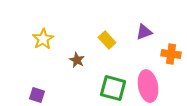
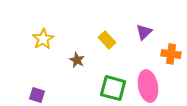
purple triangle: rotated 24 degrees counterclockwise
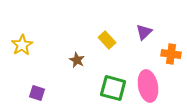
yellow star: moved 21 px left, 6 px down
purple square: moved 2 px up
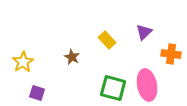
yellow star: moved 1 px right, 17 px down
brown star: moved 5 px left, 3 px up
pink ellipse: moved 1 px left, 1 px up
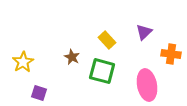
green square: moved 11 px left, 17 px up
purple square: moved 2 px right
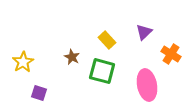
orange cross: rotated 24 degrees clockwise
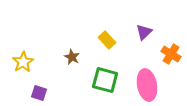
green square: moved 3 px right, 9 px down
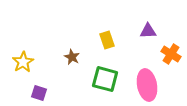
purple triangle: moved 4 px right, 1 px up; rotated 42 degrees clockwise
yellow rectangle: rotated 24 degrees clockwise
green square: moved 1 px up
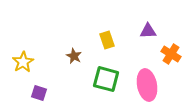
brown star: moved 2 px right, 1 px up
green square: moved 1 px right
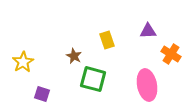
green square: moved 13 px left
purple square: moved 3 px right, 1 px down
